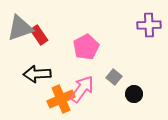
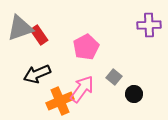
black arrow: rotated 20 degrees counterclockwise
orange cross: moved 1 px left, 2 px down
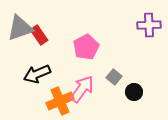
black circle: moved 2 px up
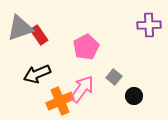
black circle: moved 4 px down
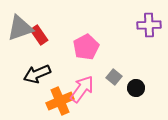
black circle: moved 2 px right, 8 px up
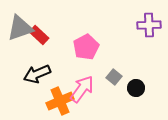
red rectangle: rotated 12 degrees counterclockwise
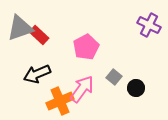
purple cross: rotated 30 degrees clockwise
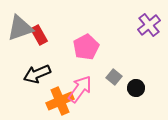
purple cross: rotated 25 degrees clockwise
red rectangle: rotated 18 degrees clockwise
pink arrow: moved 2 px left
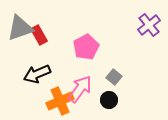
black circle: moved 27 px left, 12 px down
